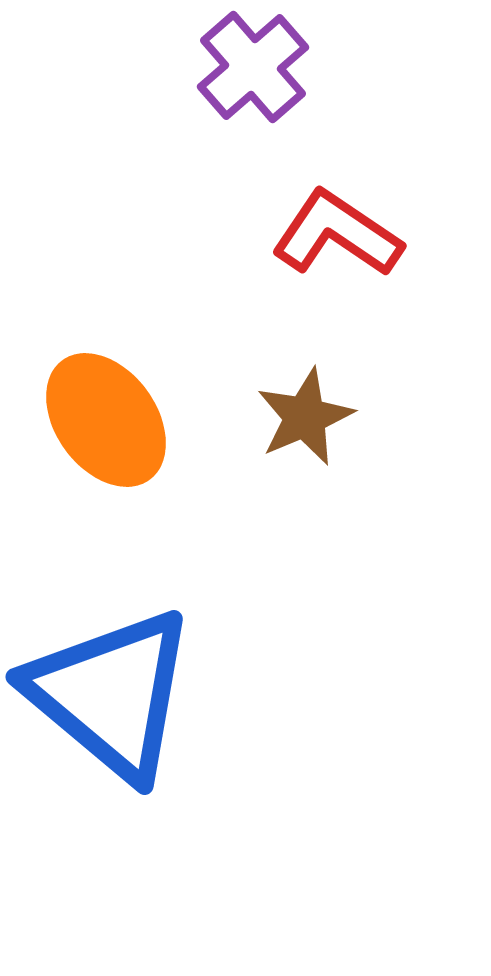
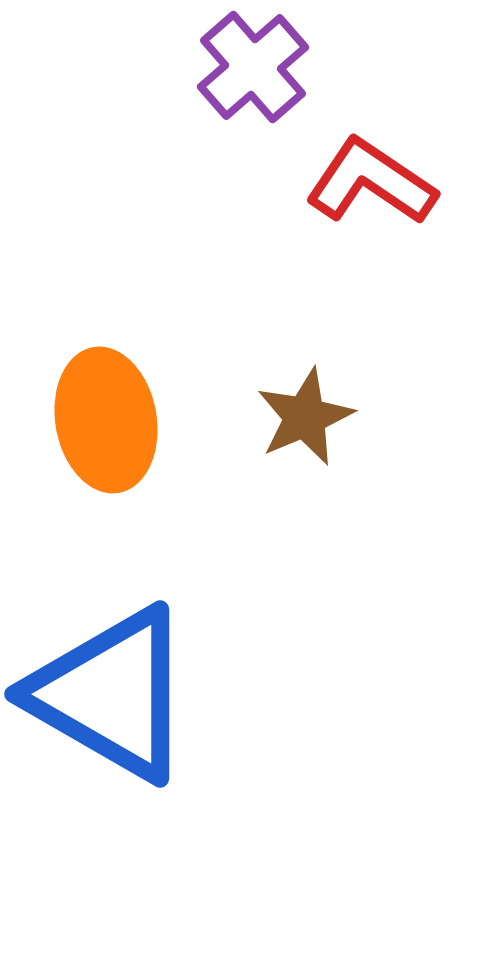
red L-shape: moved 34 px right, 52 px up
orange ellipse: rotated 26 degrees clockwise
blue triangle: rotated 10 degrees counterclockwise
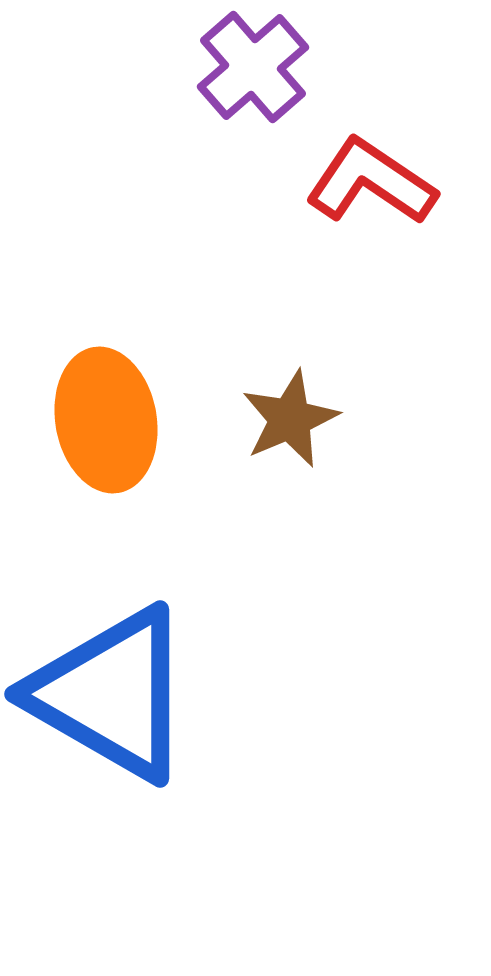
brown star: moved 15 px left, 2 px down
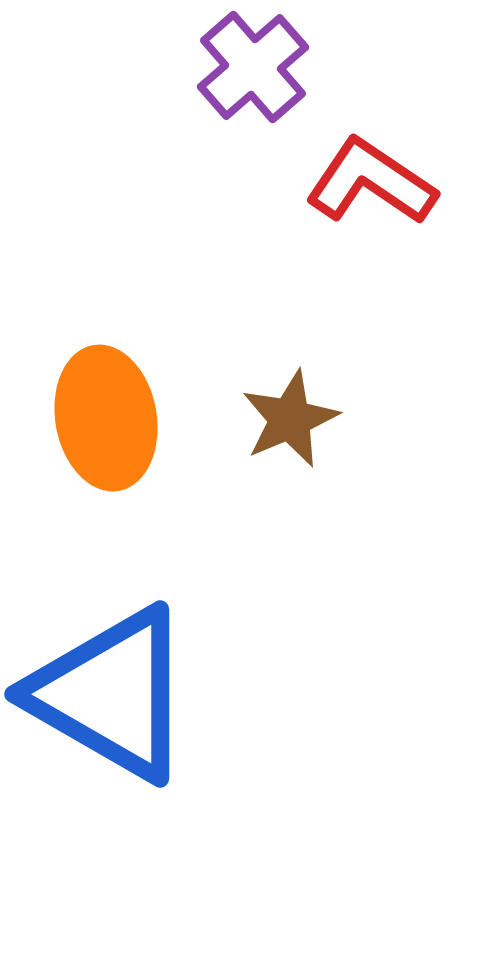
orange ellipse: moved 2 px up
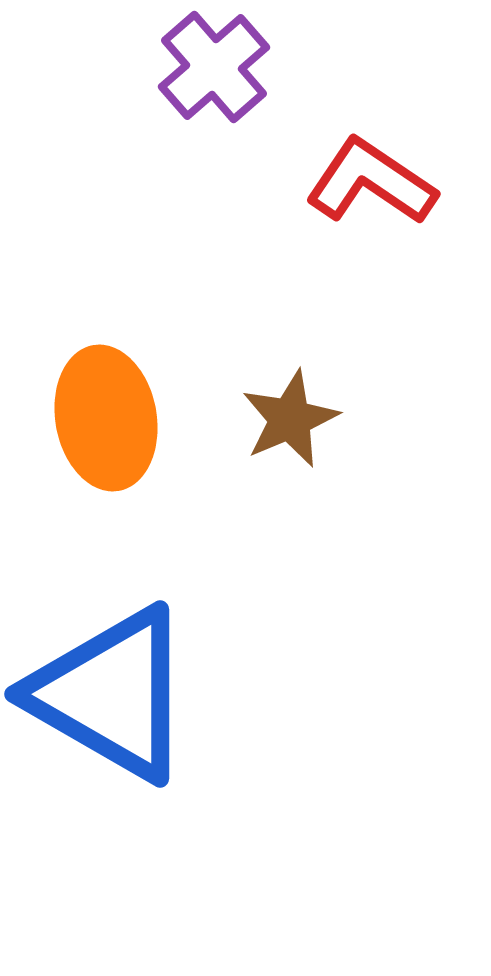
purple cross: moved 39 px left
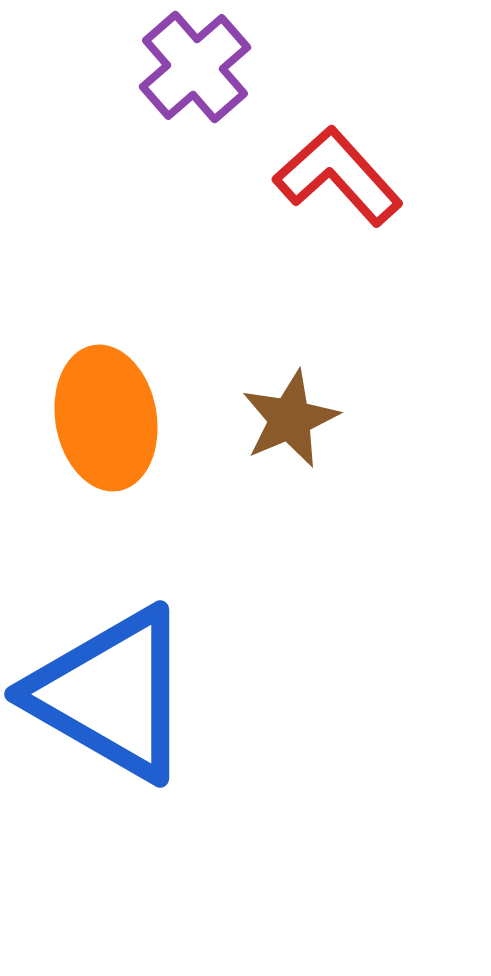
purple cross: moved 19 px left
red L-shape: moved 33 px left, 6 px up; rotated 14 degrees clockwise
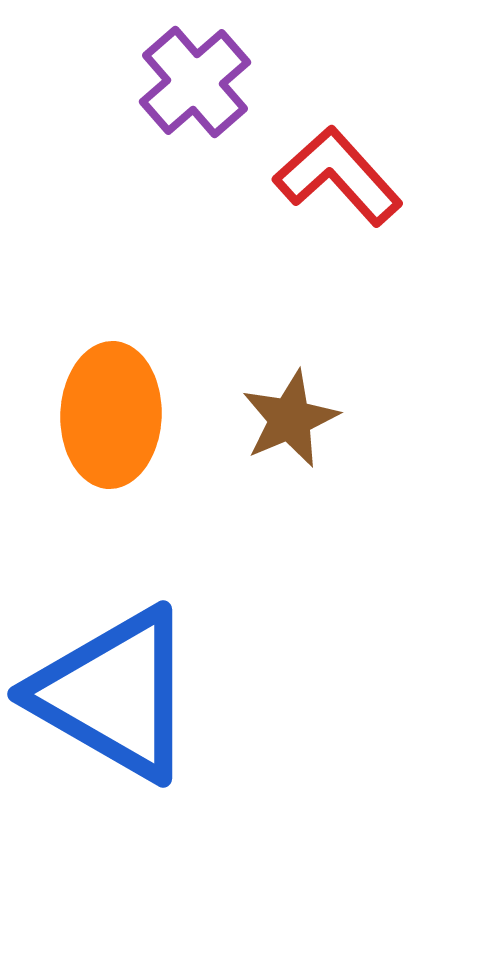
purple cross: moved 15 px down
orange ellipse: moved 5 px right, 3 px up; rotated 12 degrees clockwise
blue triangle: moved 3 px right
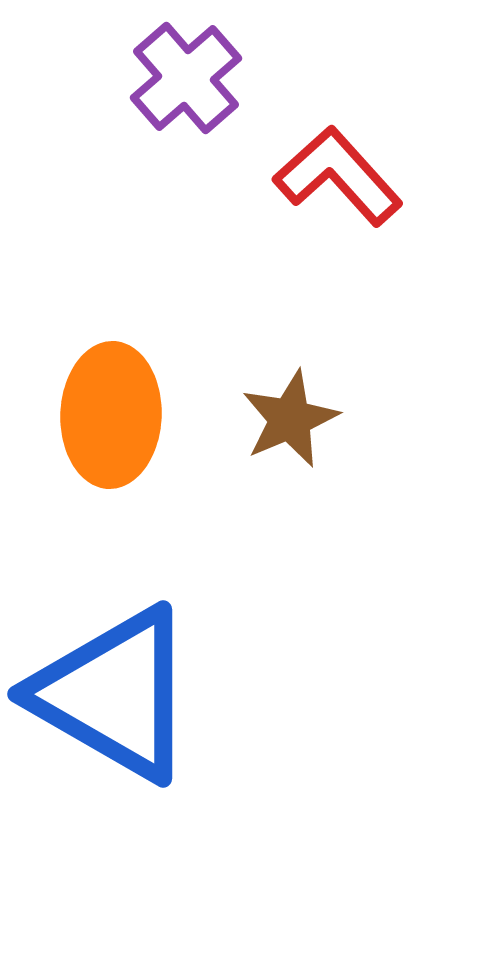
purple cross: moved 9 px left, 4 px up
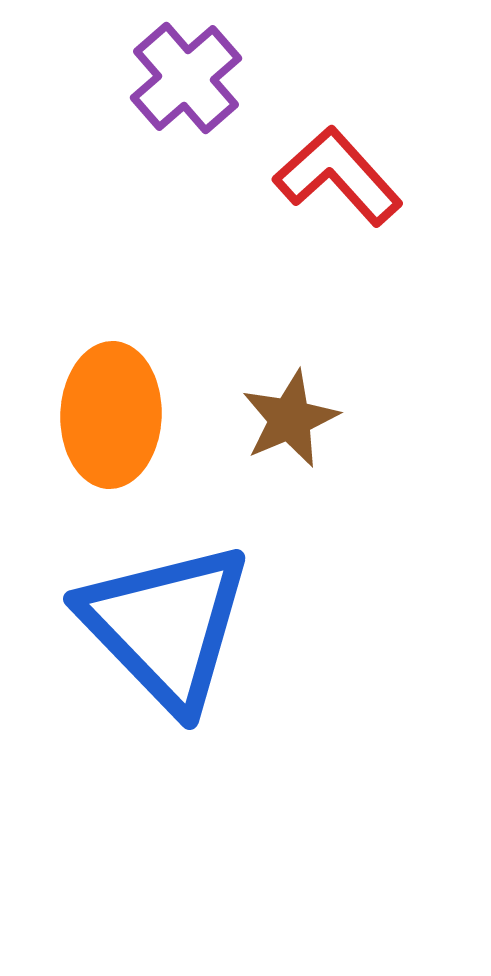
blue triangle: moved 52 px right, 68 px up; rotated 16 degrees clockwise
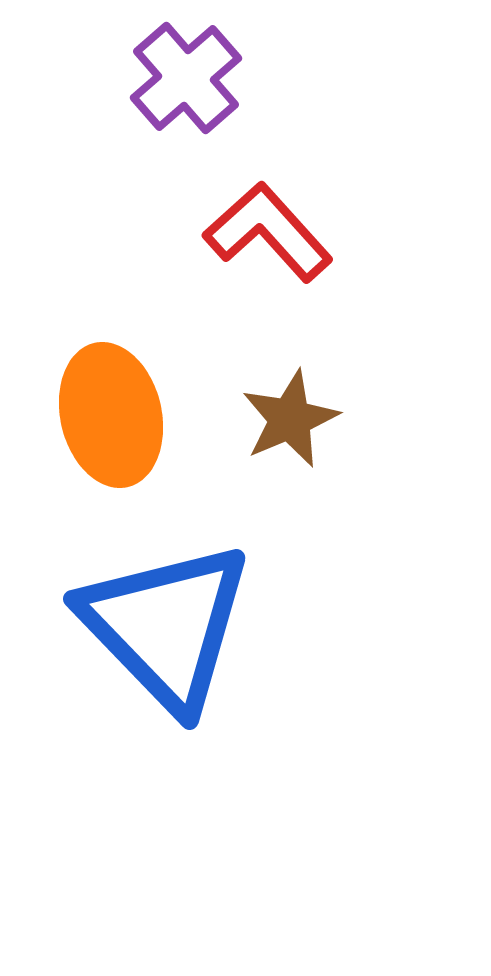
red L-shape: moved 70 px left, 56 px down
orange ellipse: rotated 15 degrees counterclockwise
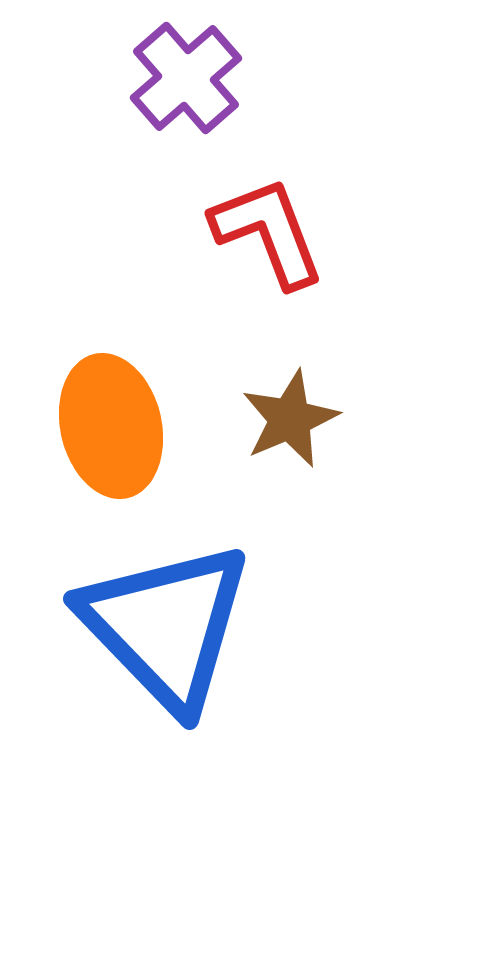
red L-shape: rotated 21 degrees clockwise
orange ellipse: moved 11 px down
